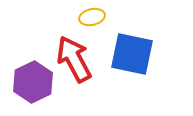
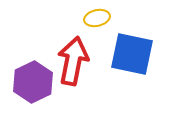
yellow ellipse: moved 5 px right, 1 px down
red arrow: moved 1 px left, 2 px down; rotated 39 degrees clockwise
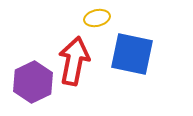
red arrow: moved 1 px right
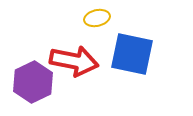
red arrow: rotated 90 degrees clockwise
